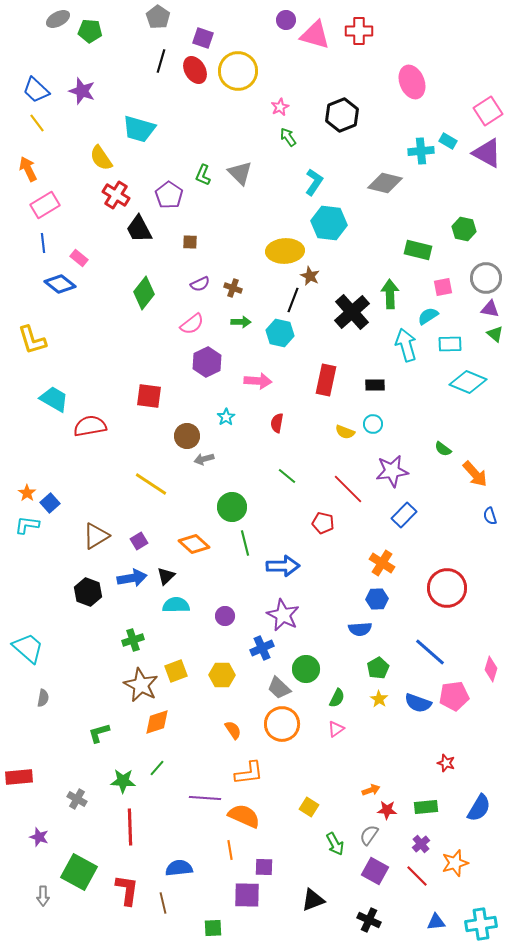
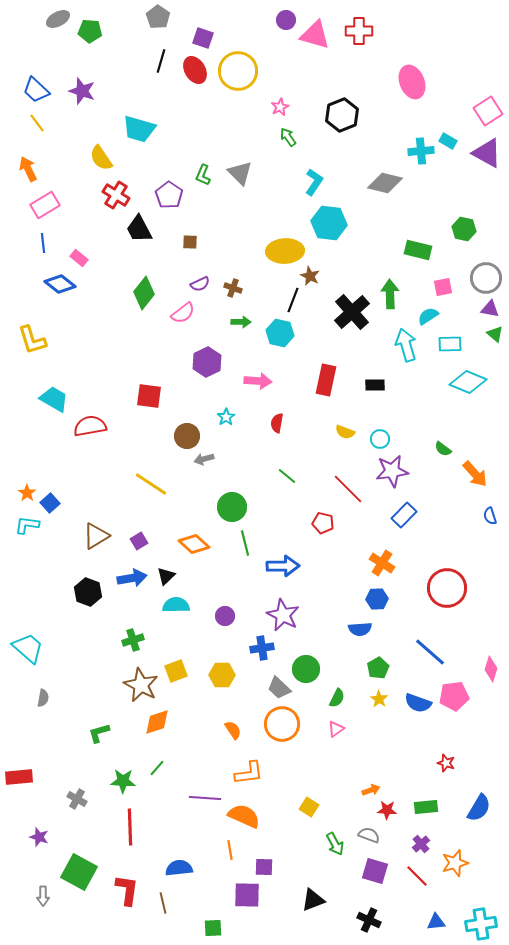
pink semicircle at (192, 324): moved 9 px left, 11 px up
cyan circle at (373, 424): moved 7 px right, 15 px down
blue cross at (262, 648): rotated 15 degrees clockwise
gray semicircle at (369, 835): rotated 75 degrees clockwise
purple square at (375, 871): rotated 12 degrees counterclockwise
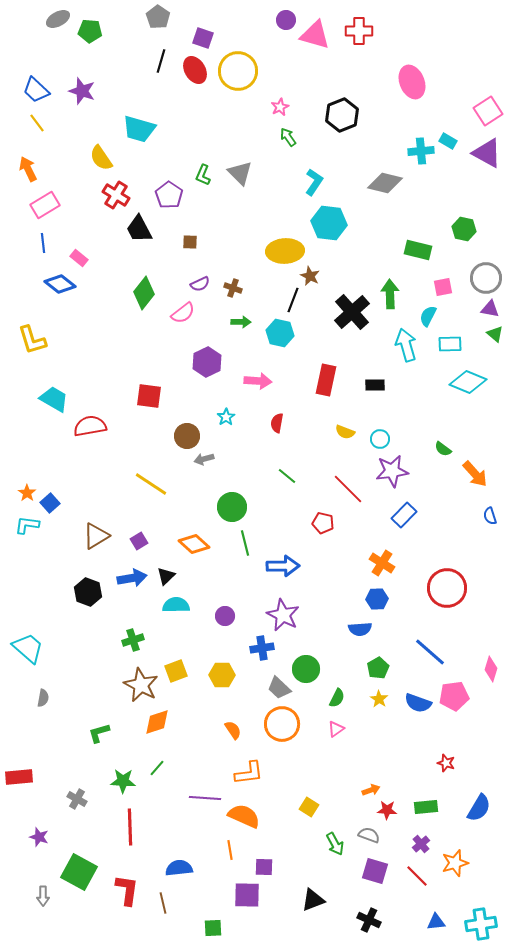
cyan semicircle at (428, 316): rotated 30 degrees counterclockwise
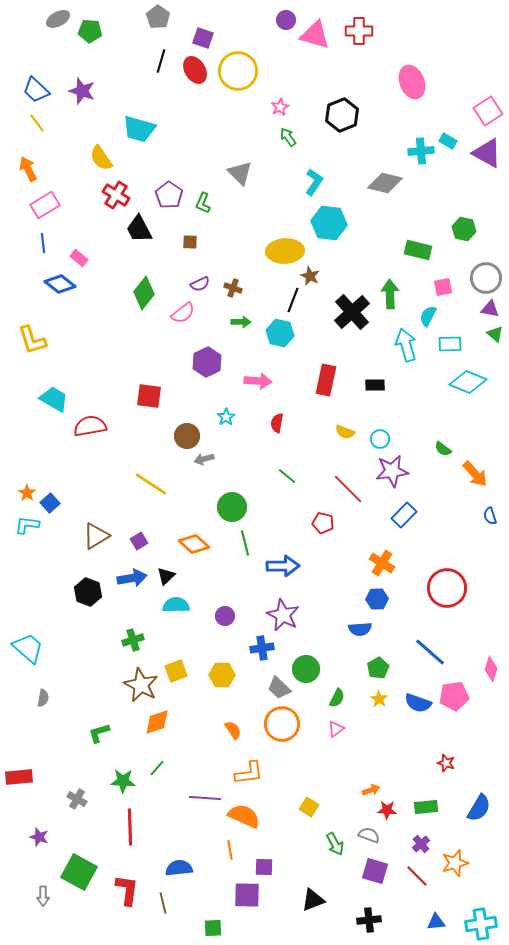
green L-shape at (203, 175): moved 28 px down
black cross at (369, 920): rotated 30 degrees counterclockwise
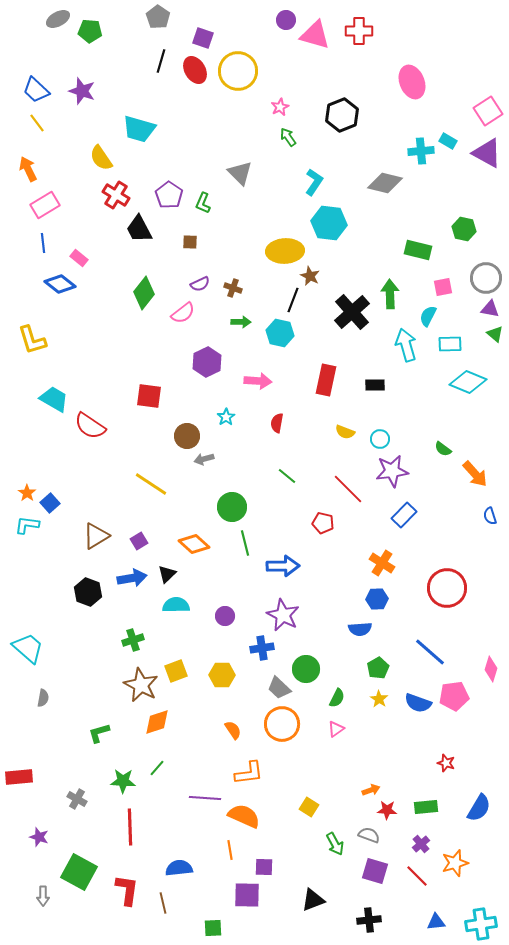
red semicircle at (90, 426): rotated 136 degrees counterclockwise
black triangle at (166, 576): moved 1 px right, 2 px up
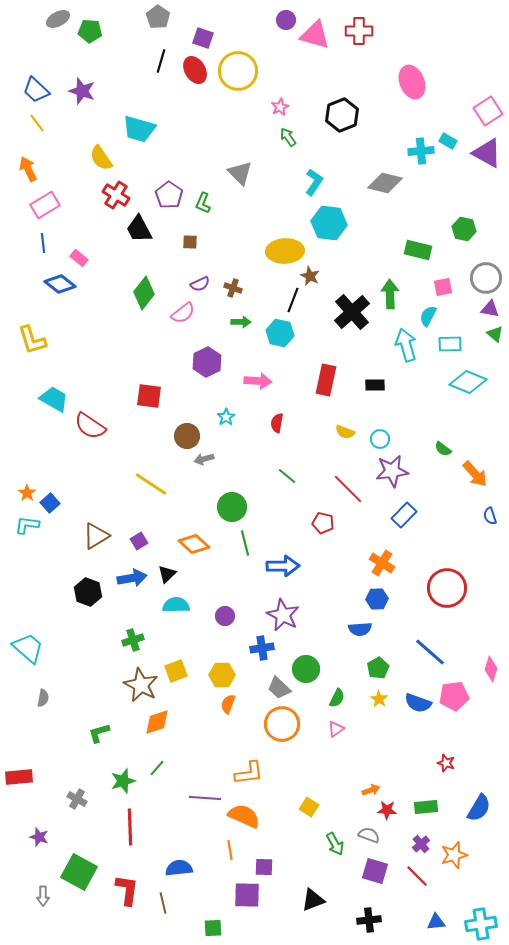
orange semicircle at (233, 730): moved 5 px left, 26 px up; rotated 126 degrees counterclockwise
green star at (123, 781): rotated 20 degrees counterclockwise
orange star at (455, 863): moved 1 px left, 8 px up
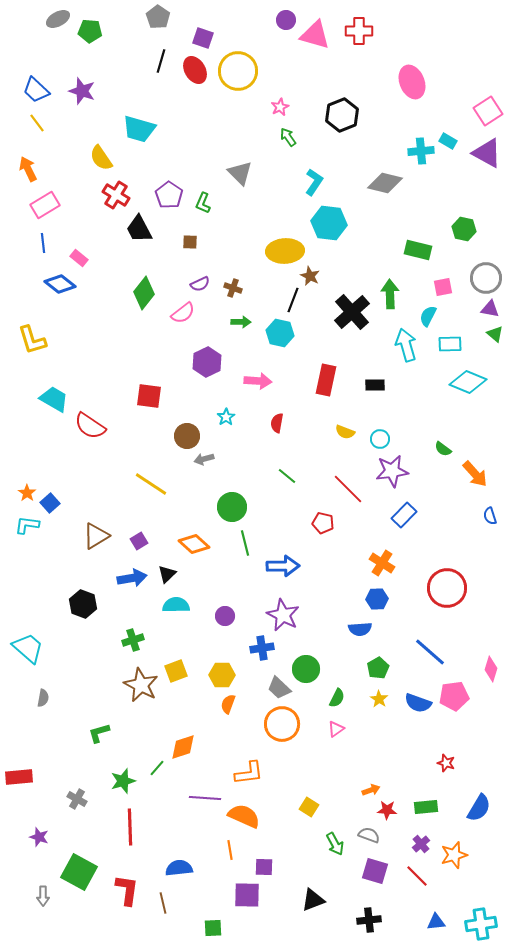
black hexagon at (88, 592): moved 5 px left, 12 px down
orange diamond at (157, 722): moved 26 px right, 25 px down
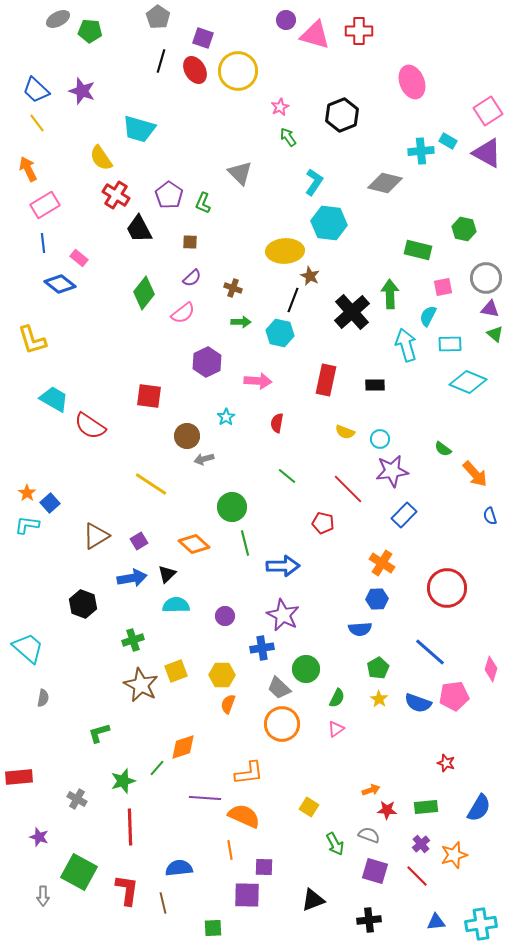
purple semicircle at (200, 284): moved 8 px left, 6 px up; rotated 18 degrees counterclockwise
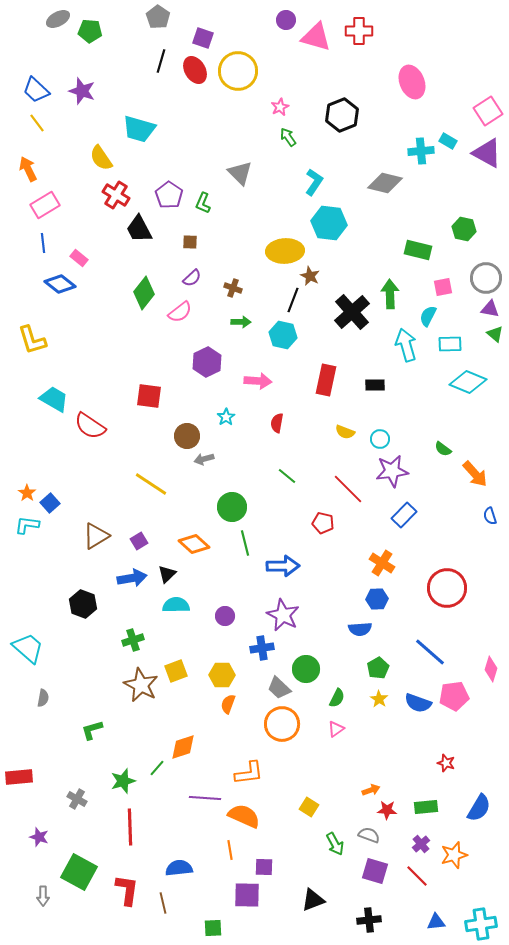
pink triangle at (315, 35): moved 1 px right, 2 px down
pink semicircle at (183, 313): moved 3 px left, 1 px up
cyan hexagon at (280, 333): moved 3 px right, 2 px down
green L-shape at (99, 733): moved 7 px left, 3 px up
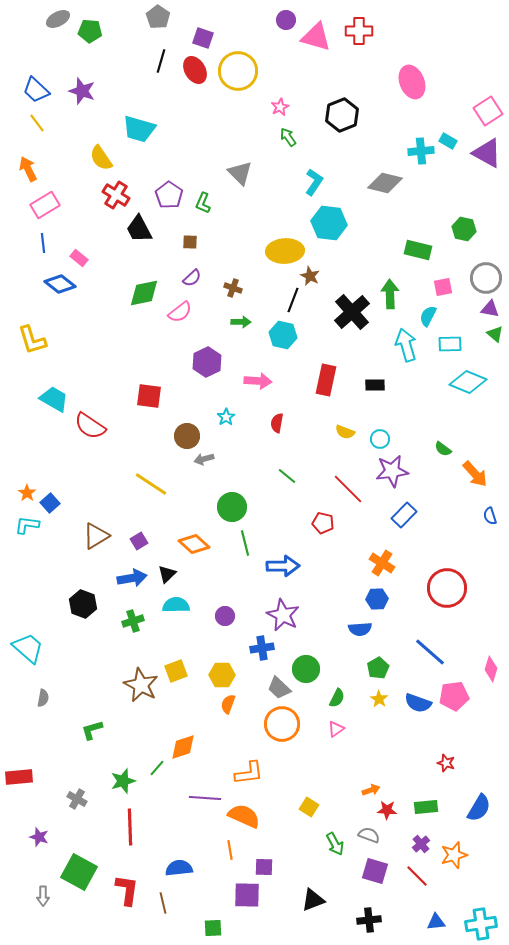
green diamond at (144, 293): rotated 40 degrees clockwise
green cross at (133, 640): moved 19 px up
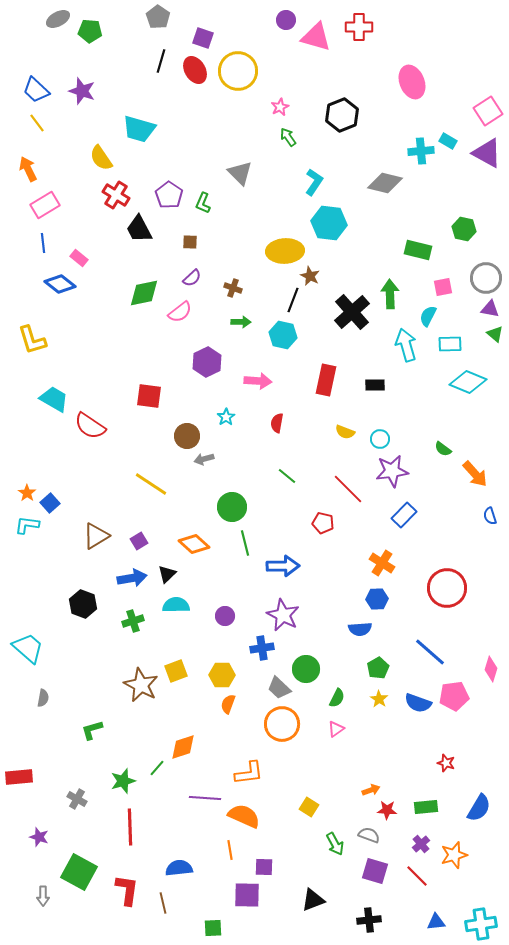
red cross at (359, 31): moved 4 px up
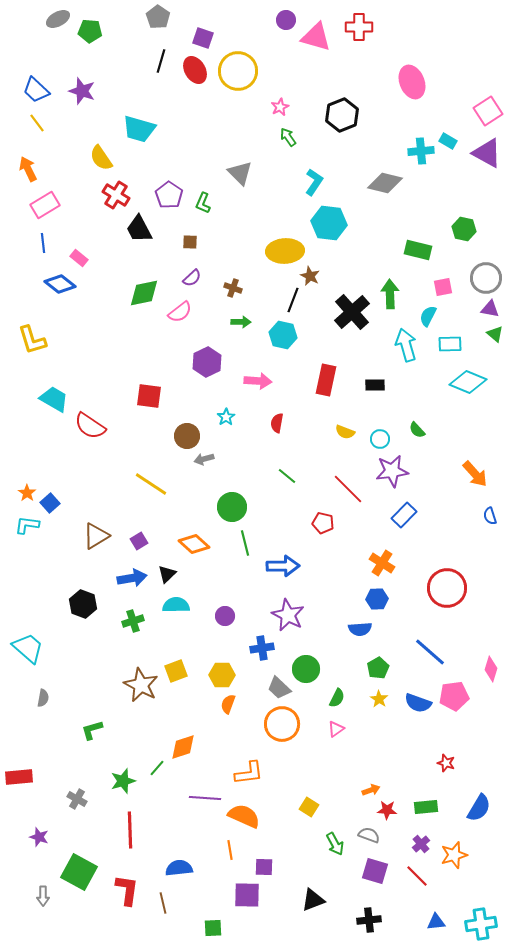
green semicircle at (443, 449): moved 26 px left, 19 px up; rotated 12 degrees clockwise
purple star at (283, 615): moved 5 px right
red line at (130, 827): moved 3 px down
